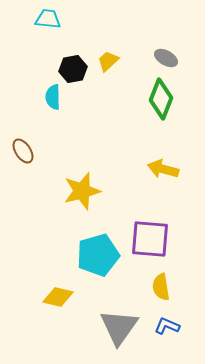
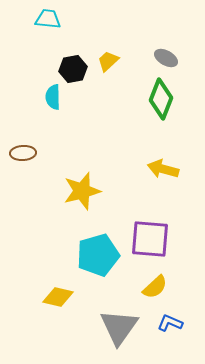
brown ellipse: moved 2 px down; rotated 60 degrees counterclockwise
yellow semicircle: moved 6 px left; rotated 124 degrees counterclockwise
blue L-shape: moved 3 px right, 3 px up
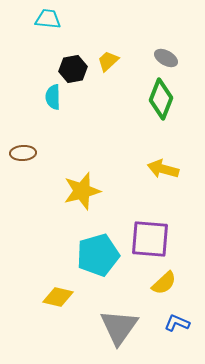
yellow semicircle: moved 9 px right, 4 px up
blue L-shape: moved 7 px right
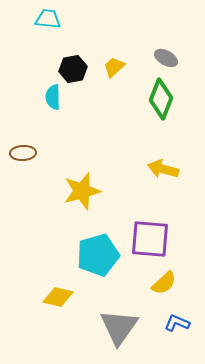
yellow trapezoid: moved 6 px right, 6 px down
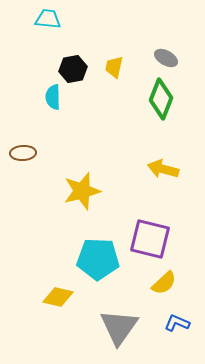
yellow trapezoid: rotated 35 degrees counterclockwise
purple square: rotated 9 degrees clockwise
cyan pentagon: moved 4 px down; rotated 18 degrees clockwise
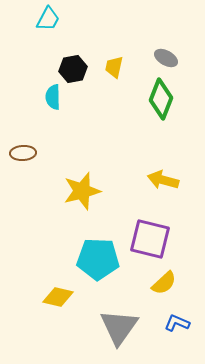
cyan trapezoid: rotated 112 degrees clockwise
yellow arrow: moved 11 px down
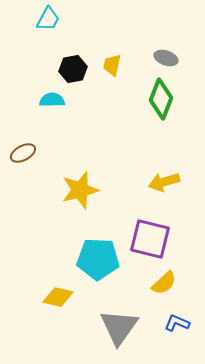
gray ellipse: rotated 10 degrees counterclockwise
yellow trapezoid: moved 2 px left, 2 px up
cyan semicircle: moved 1 px left, 3 px down; rotated 90 degrees clockwise
brown ellipse: rotated 25 degrees counterclockwise
yellow arrow: moved 1 px right, 2 px down; rotated 32 degrees counterclockwise
yellow star: moved 2 px left, 1 px up
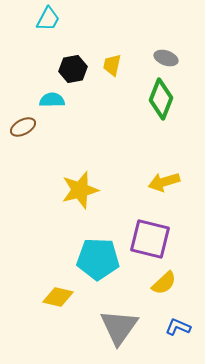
brown ellipse: moved 26 px up
blue L-shape: moved 1 px right, 4 px down
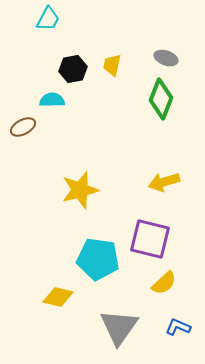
cyan pentagon: rotated 6 degrees clockwise
